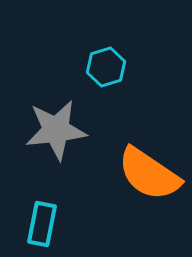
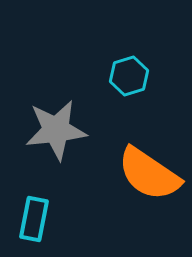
cyan hexagon: moved 23 px right, 9 px down
cyan rectangle: moved 8 px left, 5 px up
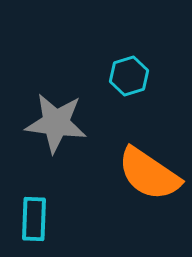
gray star: moved 7 px up; rotated 14 degrees clockwise
cyan rectangle: rotated 9 degrees counterclockwise
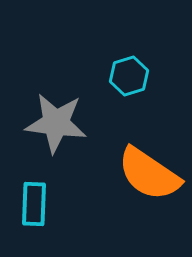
cyan rectangle: moved 15 px up
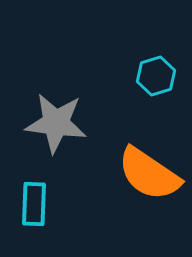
cyan hexagon: moved 27 px right
